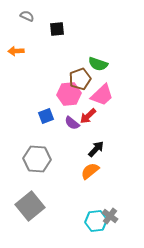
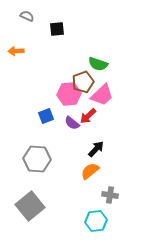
brown pentagon: moved 3 px right, 3 px down
gray cross: moved 21 px up; rotated 28 degrees counterclockwise
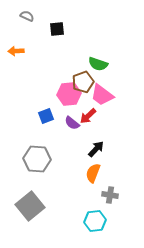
pink trapezoid: rotated 80 degrees clockwise
orange semicircle: moved 3 px right, 2 px down; rotated 30 degrees counterclockwise
cyan hexagon: moved 1 px left
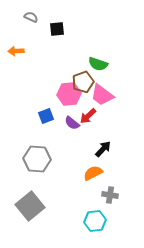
gray semicircle: moved 4 px right, 1 px down
black arrow: moved 7 px right
orange semicircle: rotated 42 degrees clockwise
